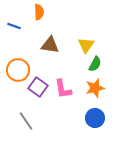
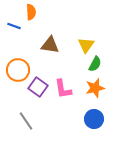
orange semicircle: moved 8 px left
blue circle: moved 1 px left, 1 px down
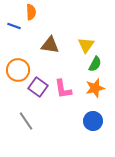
blue circle: moved 1 px left, 2 px down
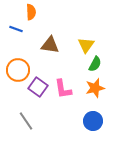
blue line: moved 2 px right, 3 px down
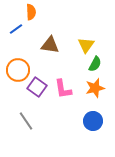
blue line: rotated 56 degrees counterclockwise
purple square: moved 1 px left
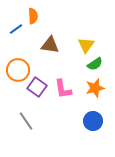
orange semicircle: moved 2 px right, 4 px down
green semicircle: rotated 28 degrees clockwise
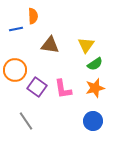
blue line: rotated 24 degrees clockwise
orange circle: moved 3 px left
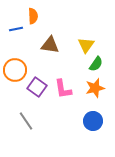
green semicircle: moved 1 px right; rotated 21 degrees counterclockwise
